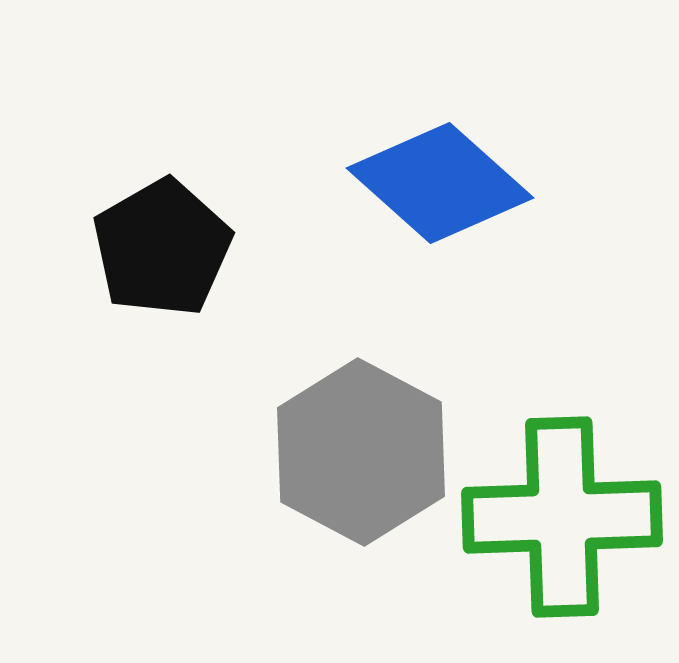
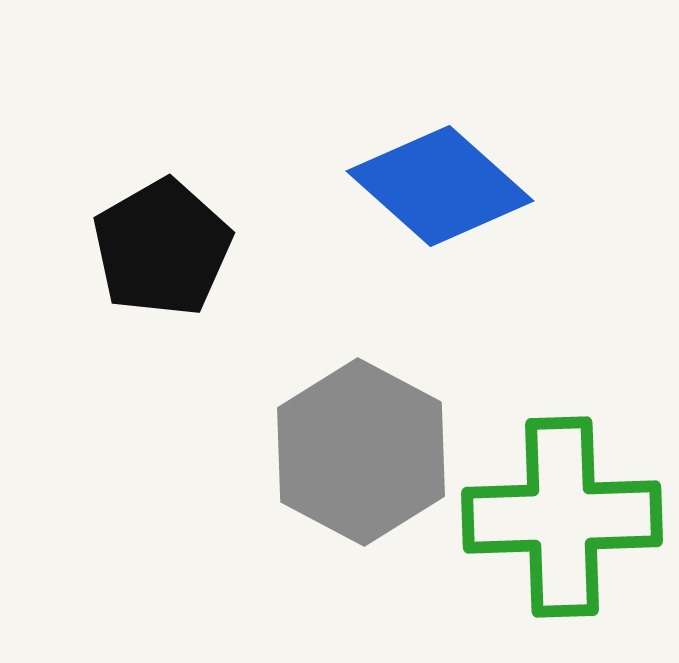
blue diamond: moved 3 px down
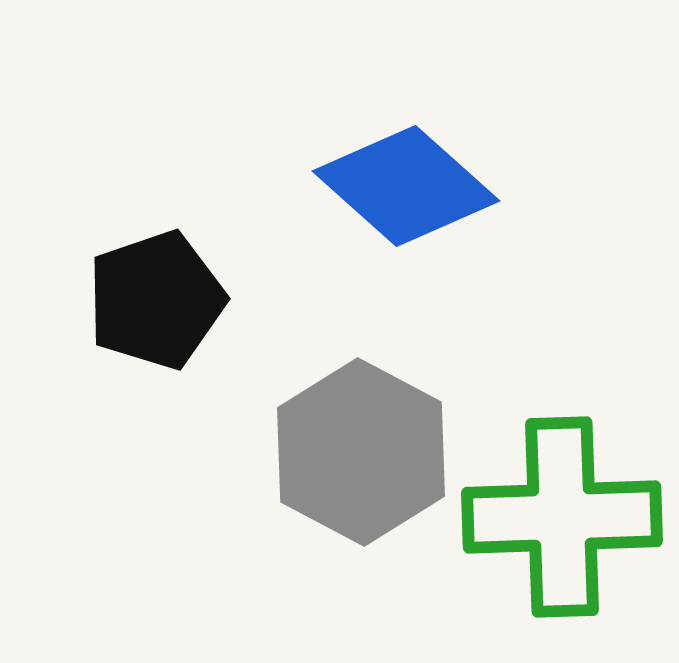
blue diamond: moved 34 px left
black pentagon: moved 6 px left, 52 px down; rotated 11 degrees clockwise
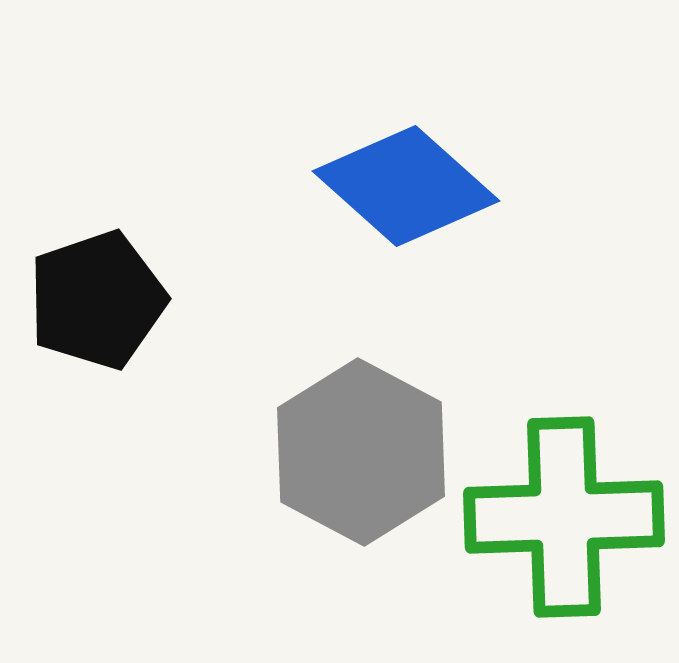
black pentagon: moved 59 px left
green cross: moved 2 px right
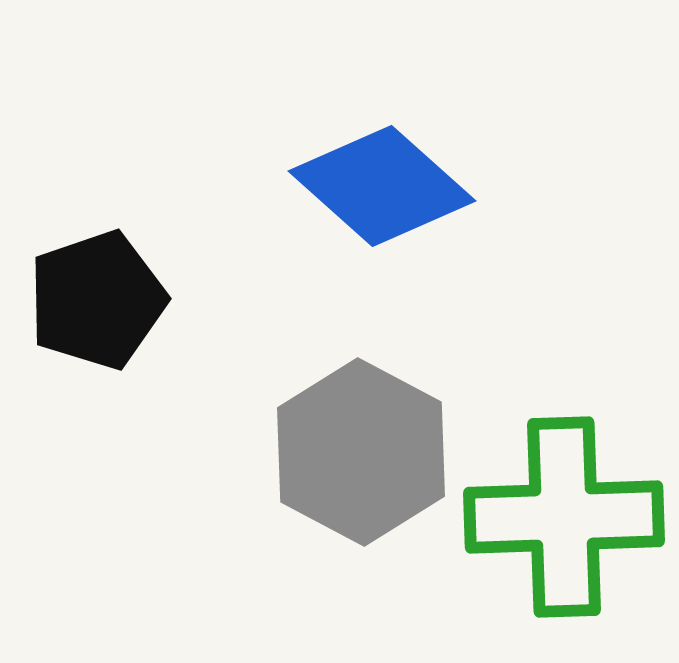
blue diamond: moved 24 px left
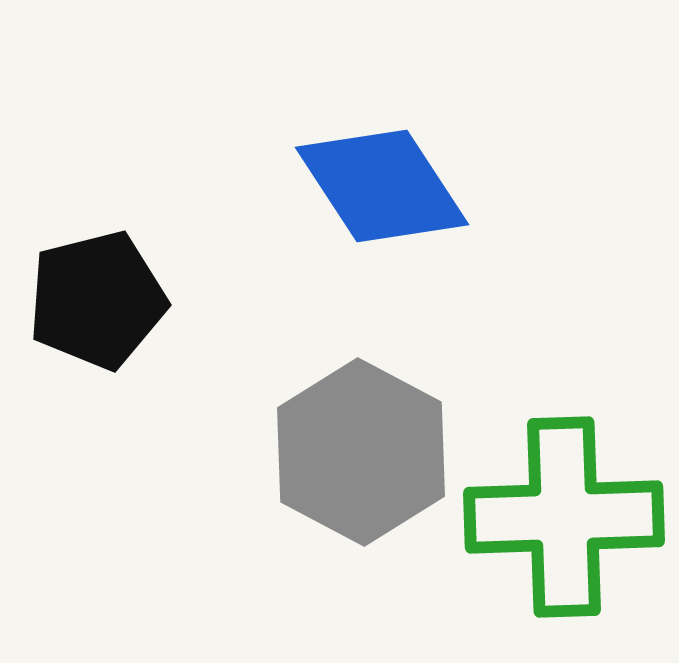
blue diamond: rotated 15 degrees clockwise
black pentagon: rotated 5 degrees clockwise
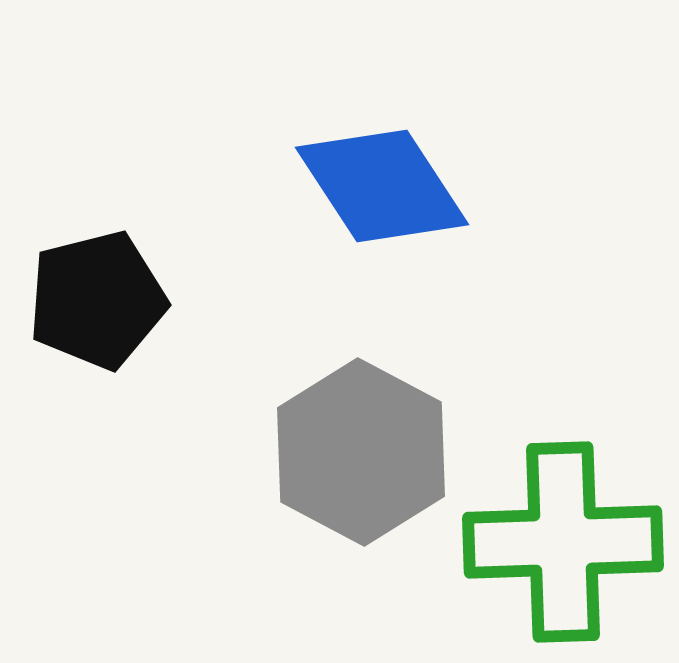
green cross: moved 1 px left, 25 px down
